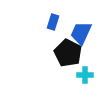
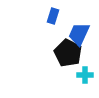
blue rectangle: moved 6 px up
blue trapezoid: moved 2 px left, 1 px down
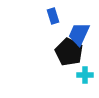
blue rectangle: rotated 35 degrees counterclockwise
black pentagon: moved 1 px right, 1 px up
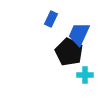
blue rectangle: moved 2 px left, 3 px down; rotated 42 degrees clockwise
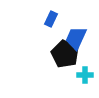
blue trapezoid: moved 3 px left, 4 px down
black pentagon: moved 4 px left, 2 px down
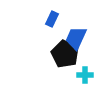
blue rectangle: moved 1 px right
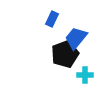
blue trapezoid: rotated 15 degrees clockwise
black pentagon: rotated 24 degrees clockwise
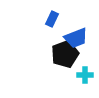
blue trapezoid: rotated 150 degrees counterclockwise
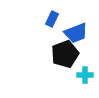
blue trapezoid: moved 5 px up
